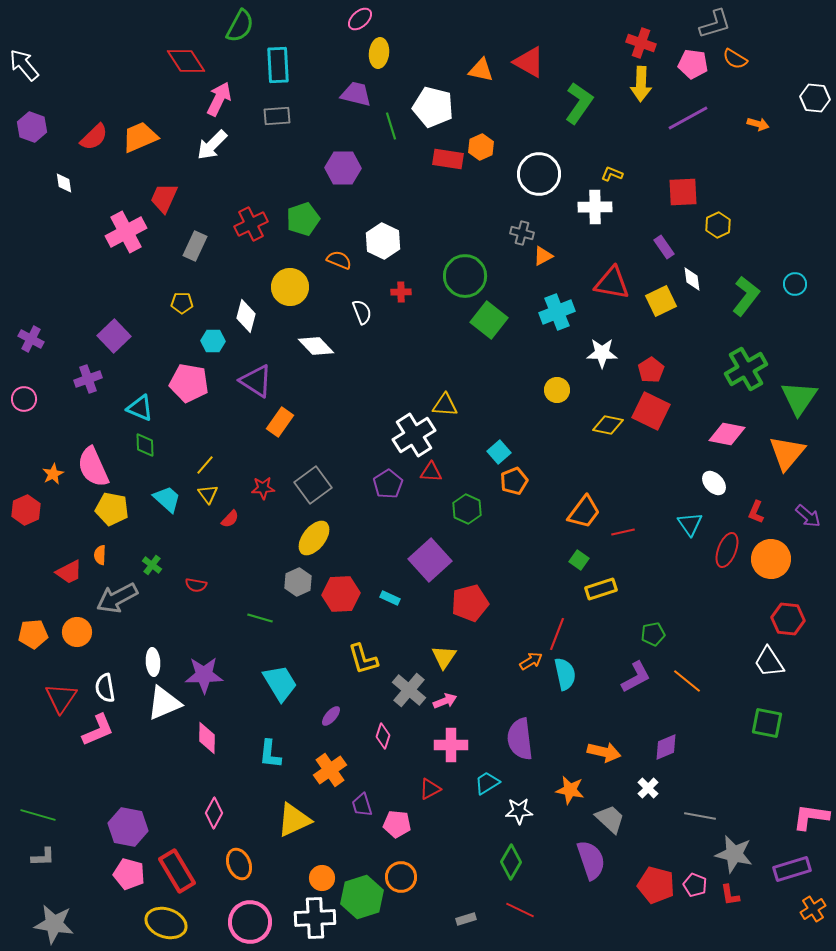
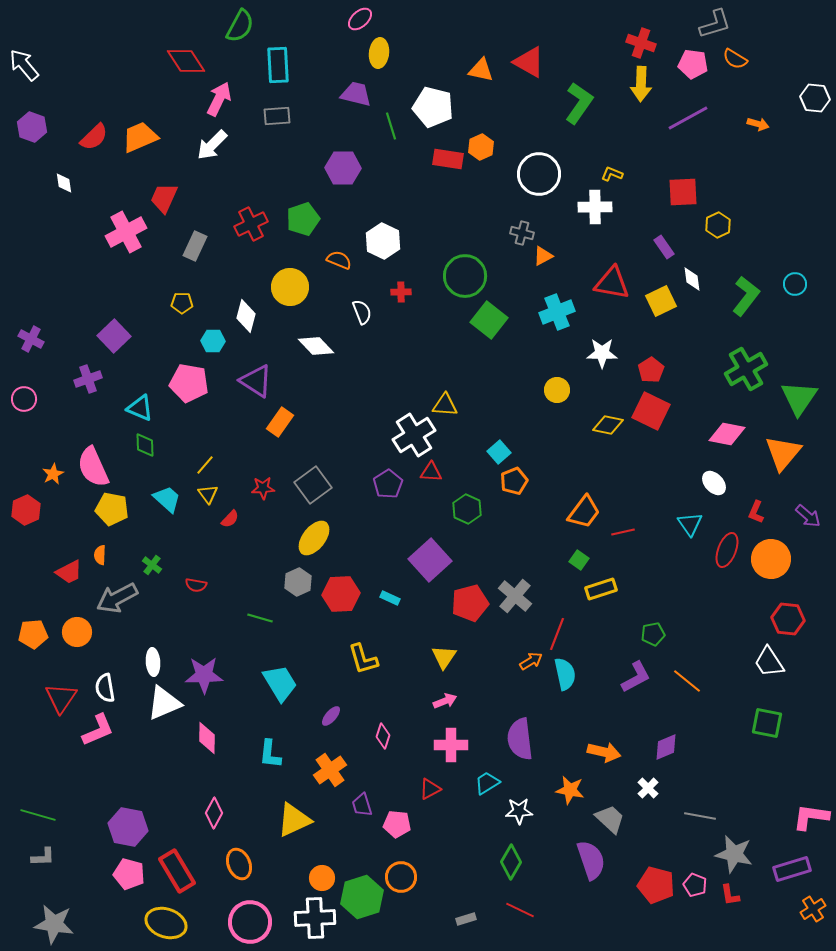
orange triangle at (787, 453): moved 4 px left
gray cross at (409, 690): moved 106 px right, 94 px up
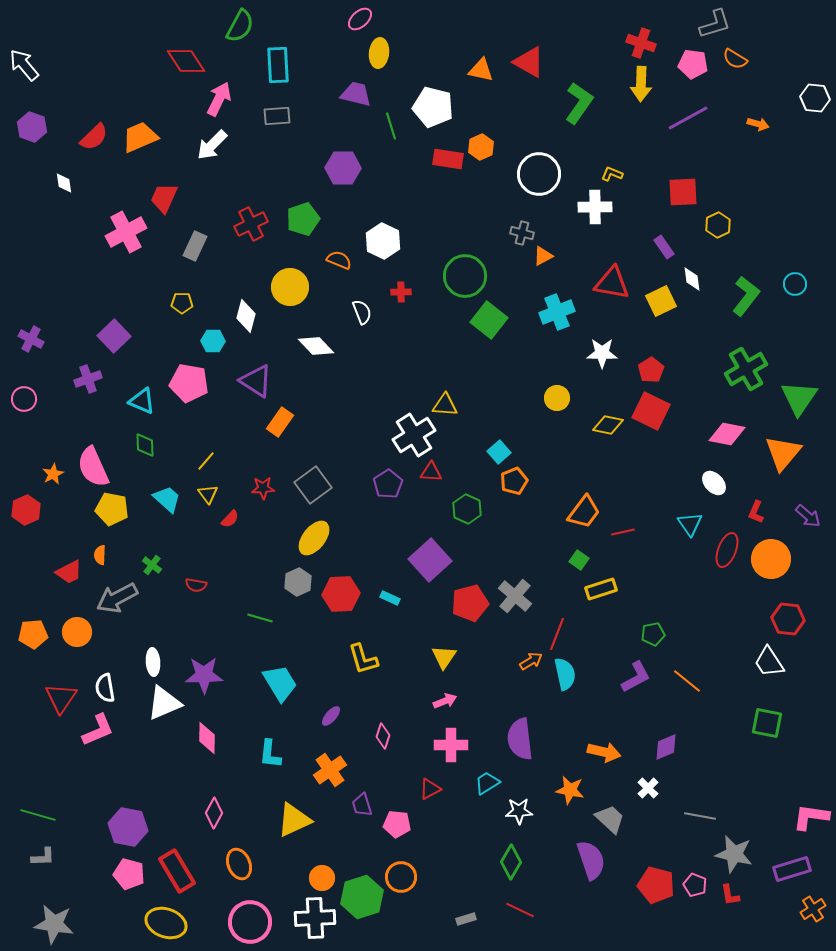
yellow circle at (557, 390): moved 8 px down
cyan triangle at (140, 408): moved 2 px right, 7 px up
yellow line at (205, 465): moved 1 px right, 4 px up
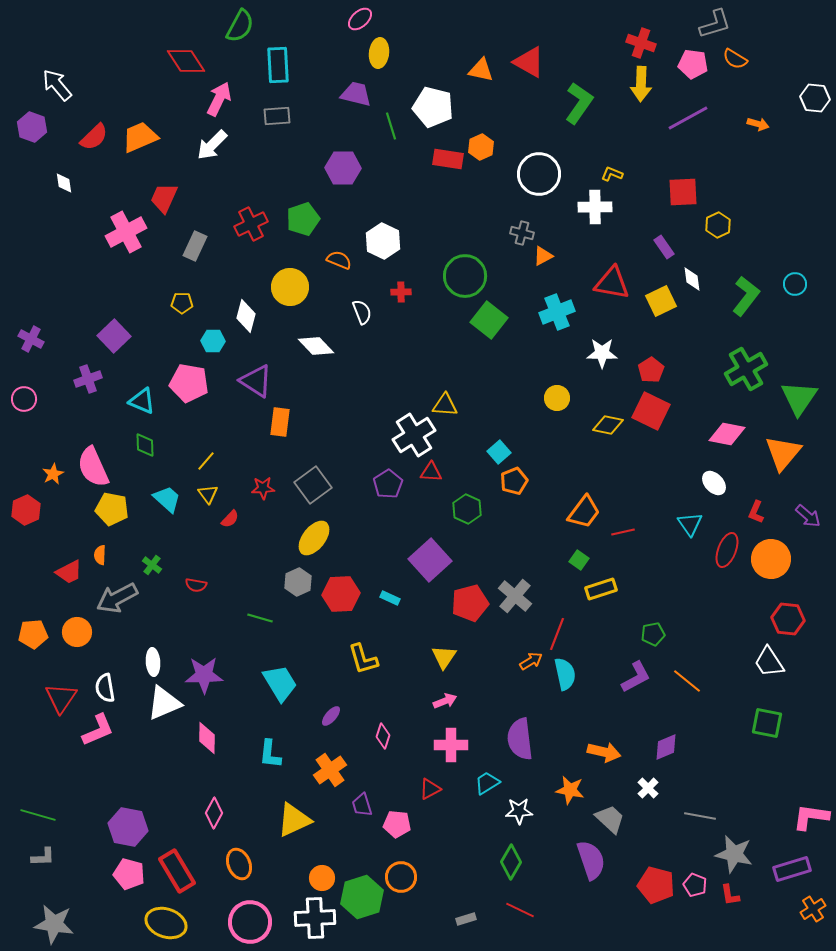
white arrow at (24, 65): moved 33 px right, 20 px down
orange rectangle at (280, 422): rotated 28 degrees counterclockwise
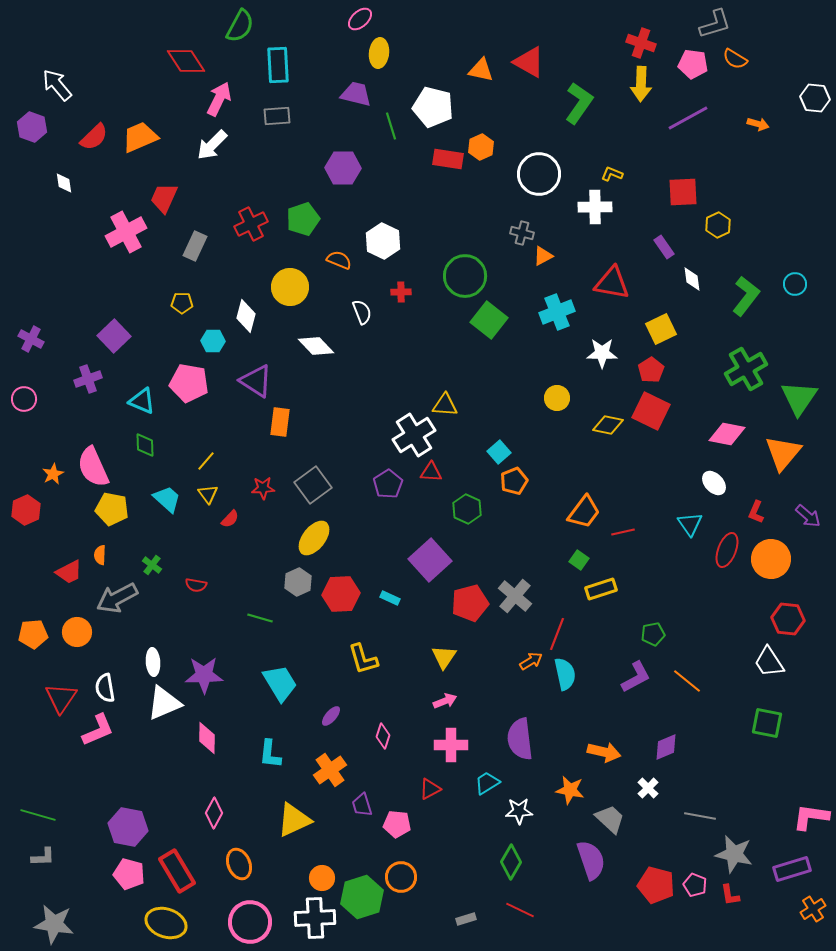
yellow square at (661, 301): moved 28 px down
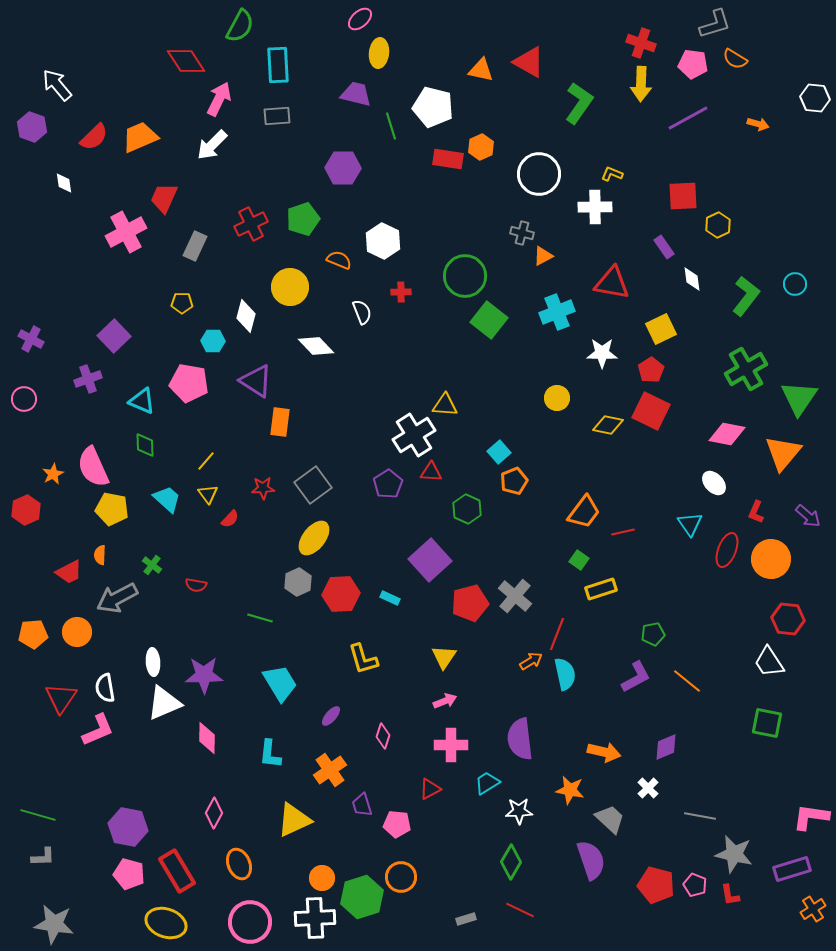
red square at (683, 192): moved 4 px down
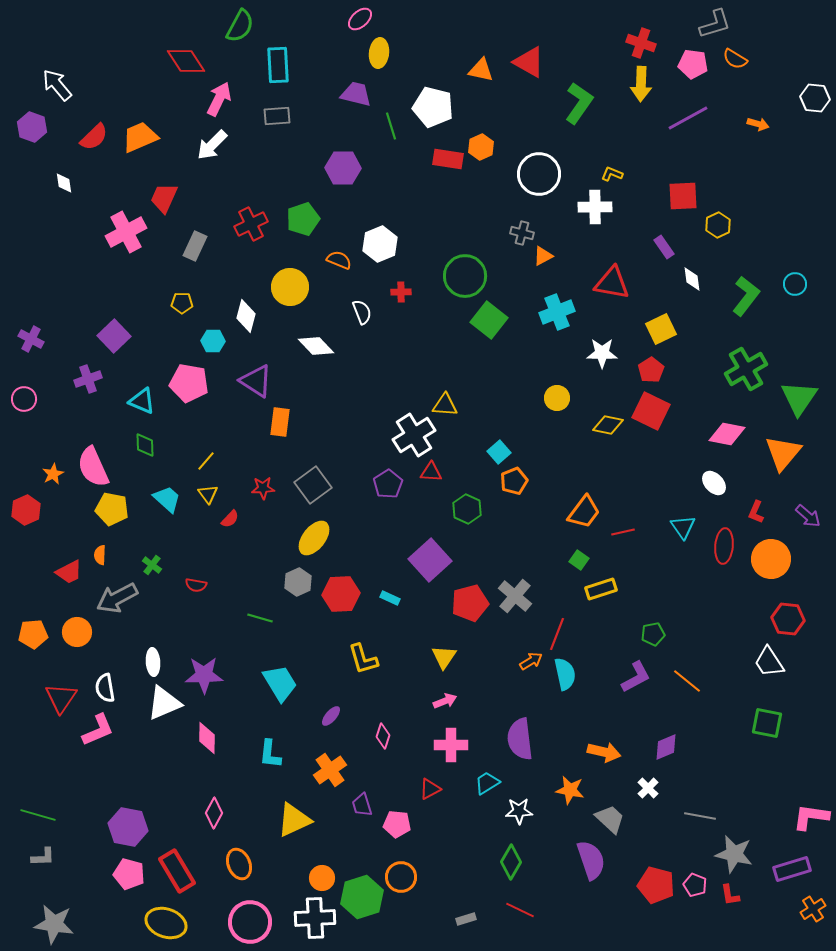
white hexagon at (383, 241): moved 3 px left, 3 px down; rotated 12 degrees clockwise
cyan triangle at (690, 524): moved 7 px left, 3 px down
red ellipse at (727, 550): moved 3 px left, 4 px up; rotated 16 degrees counterclockwise
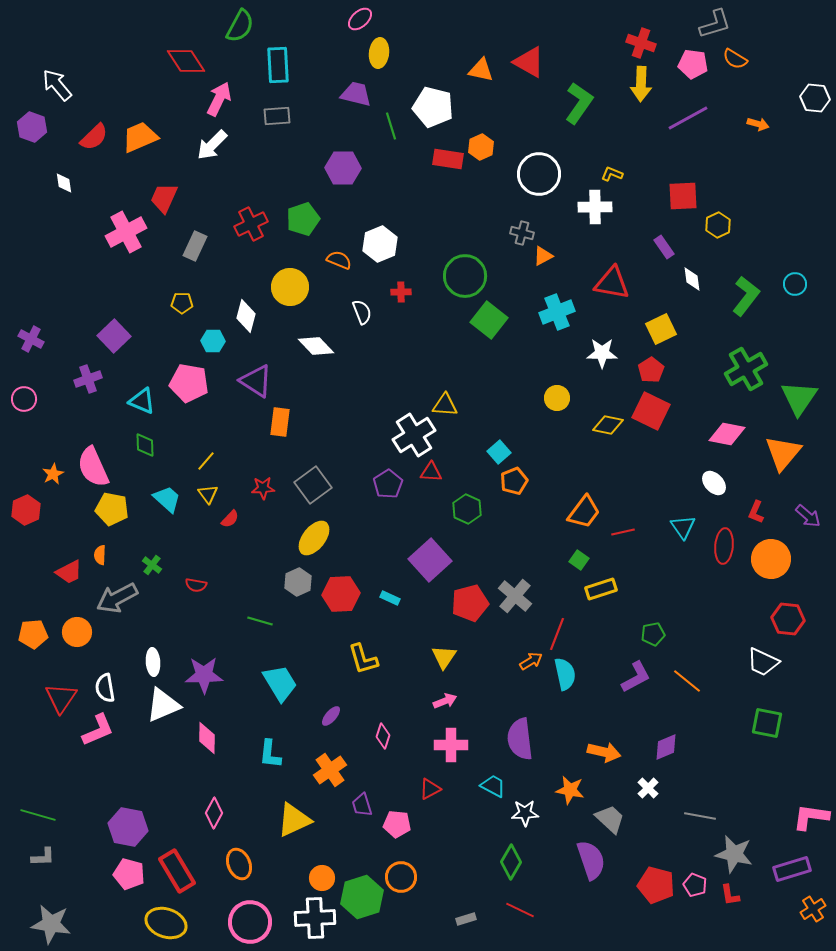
green line at (260, 618): moved 3 px down
white trapezoid at (769, 662): moved 6 px left; rotated 32 degrees counterclockwise
white triangle at (164, 703): moved 1 px left, 2 px down
cyan trapezoid at (487, 783): moved 6 px right, 3 px down; rotated 60 degrees clockwise
white star at (519, 811): moved 6 px right, 2 px down
gray star at (54, 924): moved 3 px left
